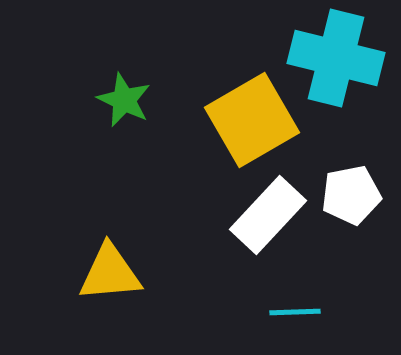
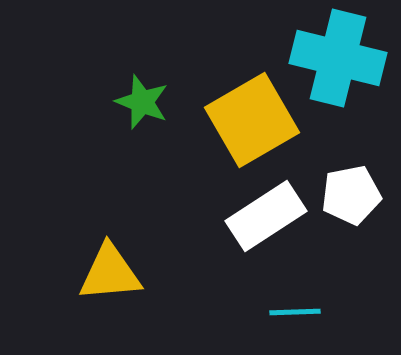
cyan cross: moved 2 px right
green star: moved 18 px right, 2 px down; rotated 4 degrees counterclockwise
white rectangle: moved 2 px left, 1 px down; rotated 14 degrees clockwise
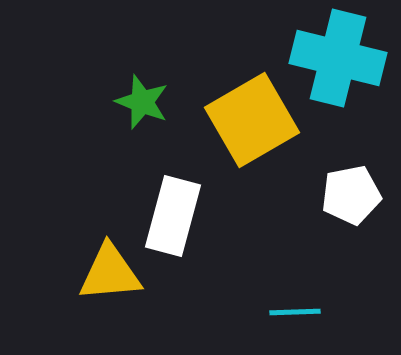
white rectangle: moved 93 px left; rotated 42 degrees counterclockwise
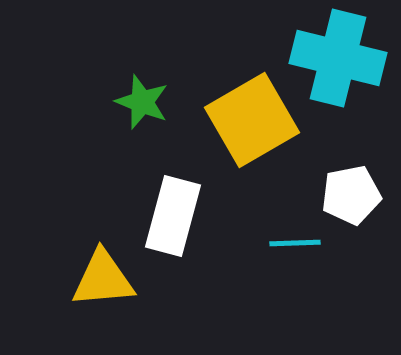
yellow triangle: moved 7 px left, 6 px down
cyan line: moved 69 px up
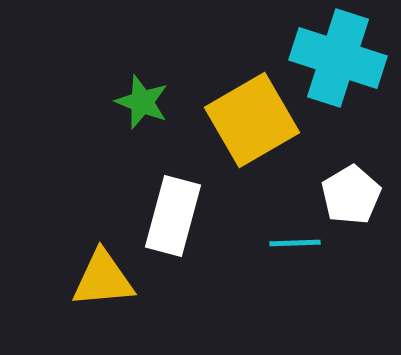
cyan cross: rotated 4 degrees clockwise
white pentagon: rotated 20 degrees counterclockwise
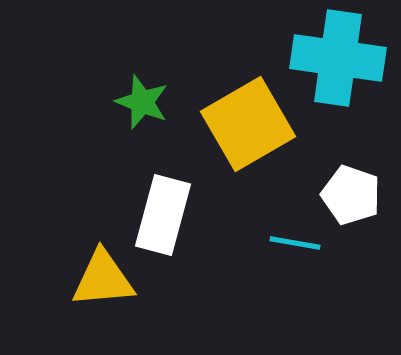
cyan cross: rotated 10 degrees counterclockwise
yellow square: moved 4 px left, 4 px down
white pentagon: rotated 22 degrees counterclockwise
white rectangle: moved 10 px left, 1 px up
cyan line: rotated 12 degrees clockwise
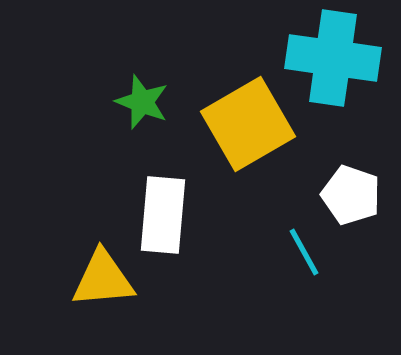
cyan cross: moved 5 px left
white rectangle: rotated 10 degrees counterclockwise
cyan line: moved 9 px right, 9 px down; rotated 51 degrees clockwise
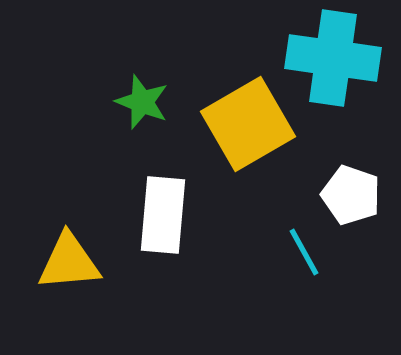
yellow triangle: moved 34 px left, 17 px up
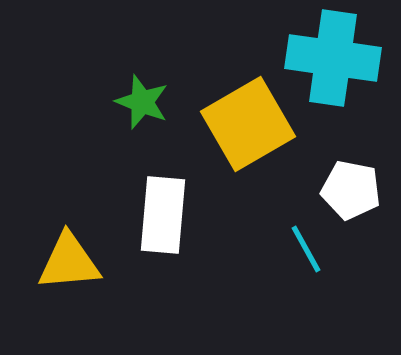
white pentagon: moved 5 px up; rotated 8 degrees counterclockwise
cyan line: moved 2 px right, 3 px up
